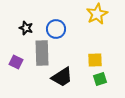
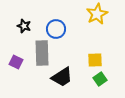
black star: moved 2 px left, 2 px up
green square: rotated 16 degrees counterclockwise
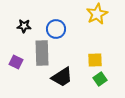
black star: rotated 16 degrees counterclockwise
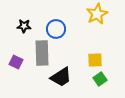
black trapezoid: moved 1 px left
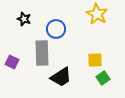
yellow star: rotated 15 degrees counterclockwise
black star: moved 7 px up; rotated 16 degrees clockwise
purple square: moved 4 px left
green square: moved 3 px right, 1 px up
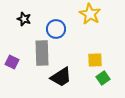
yellow star: moved 7 px left
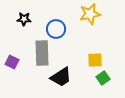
yellow star: rotated 30 degrees clockwise
black star: rotated 16 degrees counterclockwise
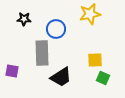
purple square: moved 9 px down; rotated 16 degrees counterclockwise
green square: rotated 32 degrees counterclockwise
